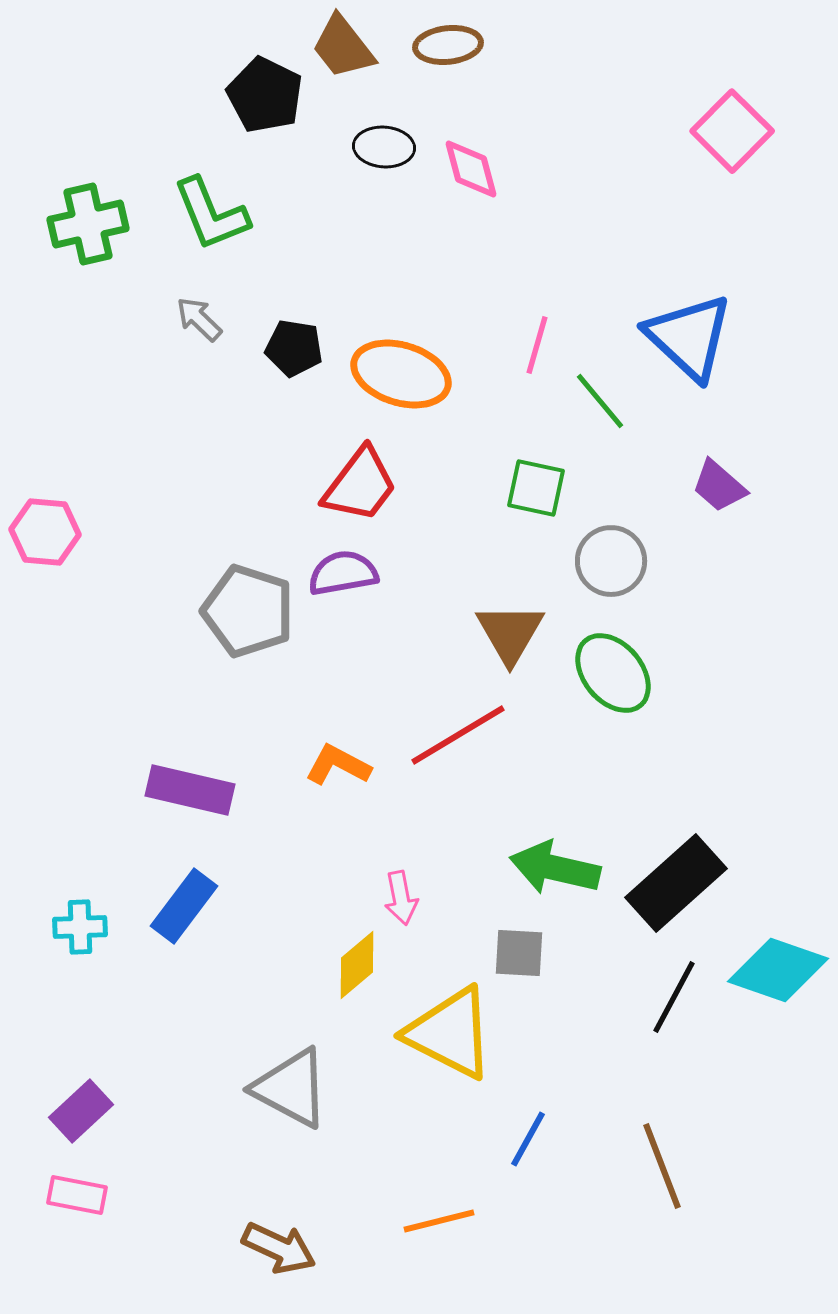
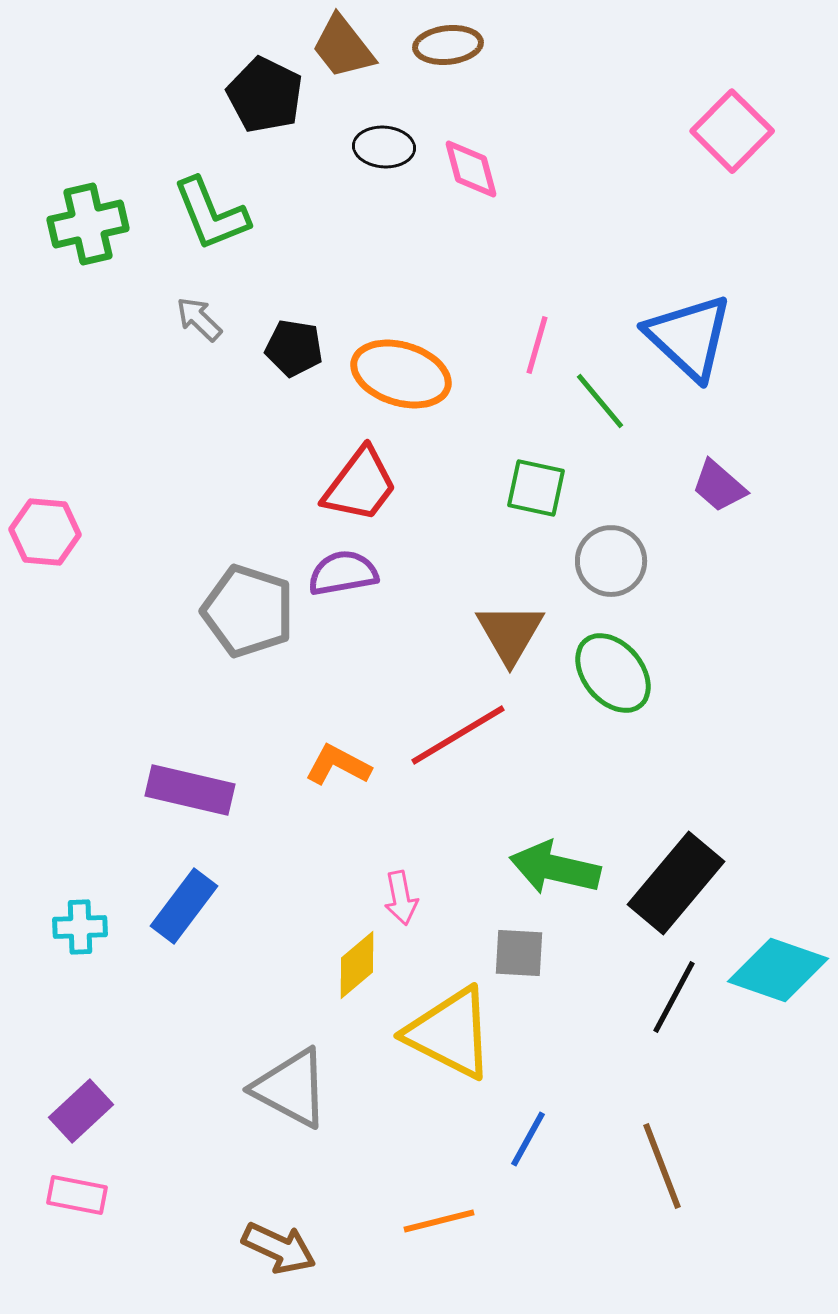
black rectangle at (676, 883): rotated 8 degrees counterclockwise
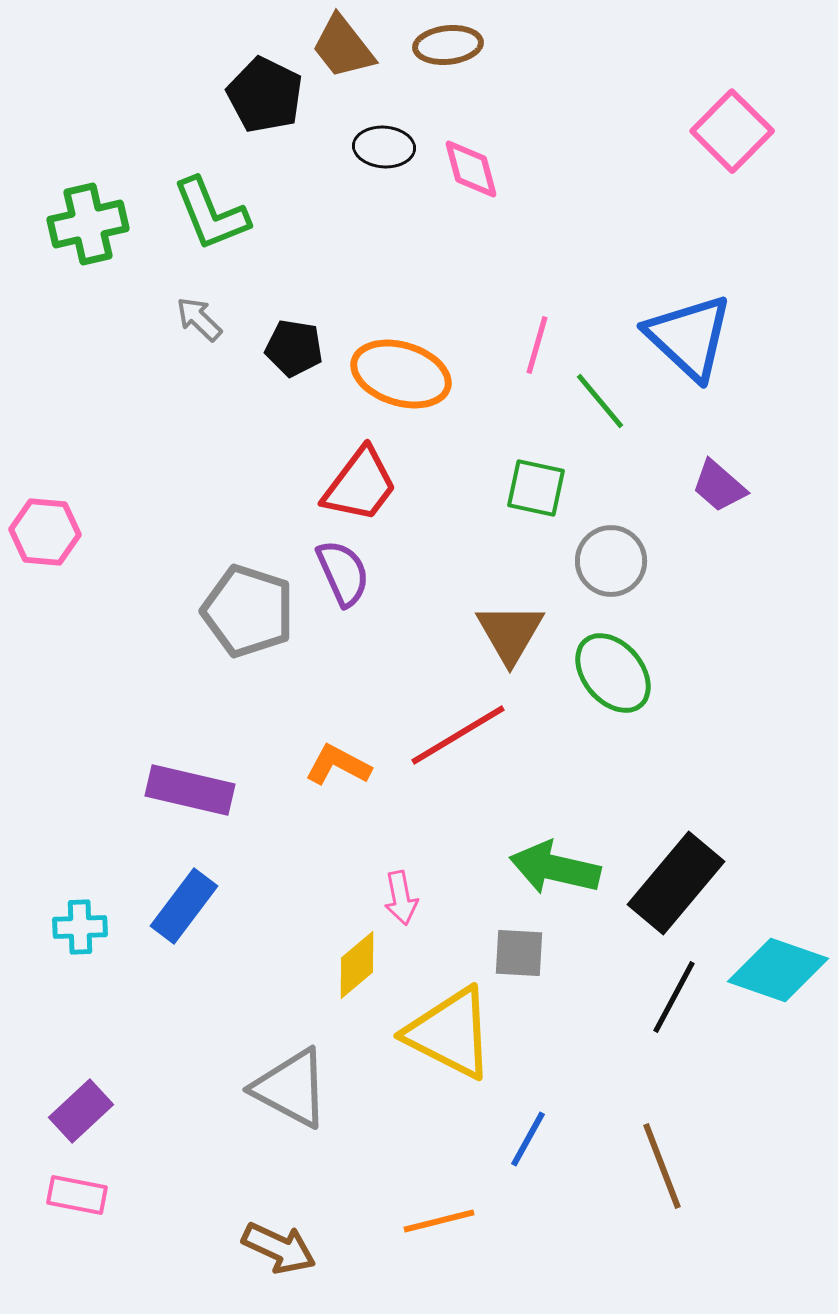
purple semicircle at (343, 573): rotated 76 degrees clockwise
